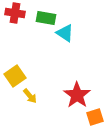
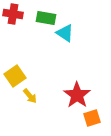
red cross: moved 2 px left, 1 px down
orange square: moved 3 px left, 1 px down
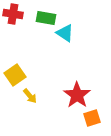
yellow square: moved 1 px up
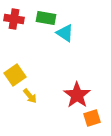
red cross: moved 1 px right, 5 px down
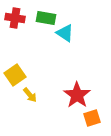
red cross: moved 1 px right, 1 px up
yellow arrow: moved 1 px up
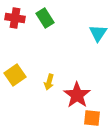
green rectangle: moved 1 px left; rotated 48 degrees clockwise
cyan triangle: moved 33 px right; rotated 30 degrees clockwise
yellow arrow: moved 19 px right, 13 px up; rotated 56 degrees clockwise
orange square: rotated 24 degrees clockwise
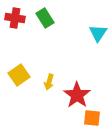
yellow square: moved 4 px right
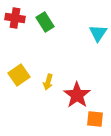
green rectangle: moved 4 px down
yellow arrow: moved 1 px left
orange square: moved 3 px right, 1 px down
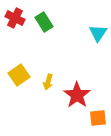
red cross: rotated 18 degrees clockwise
green rectangle: moved 1 px left
orange square: moved 3 px right, 1 px up; rotated 12 degrees counterclockwise
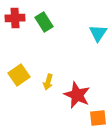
red cross: rotated 30 degrees counterclockwise
red star: rotated 12 degrees counterclockwise
